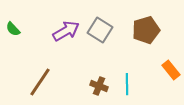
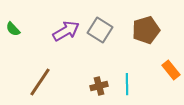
brown cross: rotated 36 degrees counterclockwise
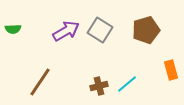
green semicircle: rotated 49 degrees counterclockwise
orange rectangle: rotated 24 degrees clockwise
cyan line: rotated 50 degrees clockwise
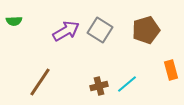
green semicircle: moved 1 px right, 8 px up
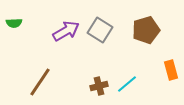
green semicircle: moved 2 px down
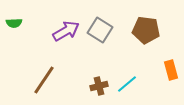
brown pentagon: rotated 24 degrees clockwise
brown line: moved 4 px right, 2 px up
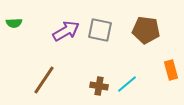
gray square: rotated 20 degrees counterclockwise
brown cross: rotated 24 degrees clockwise
